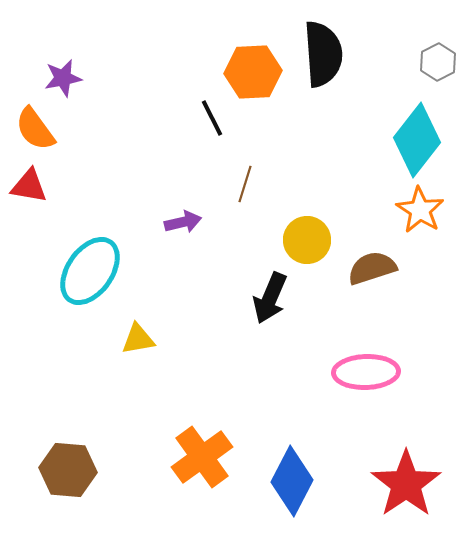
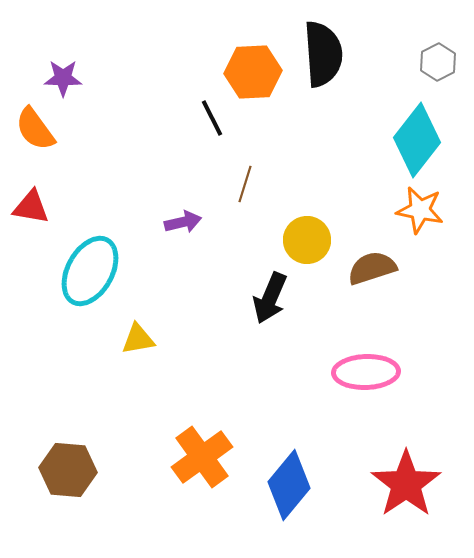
purple star: rotated 12 degrees clockwise
red triangle: moved 2 px right, 21 px down
orange star: rotated 21 degrees counterclockwise
cyan ellipse: rotated 6 degrees counterclockwise
blue diamond: moved 3 px left, 4 px down; rotated 12 degrees clockwise
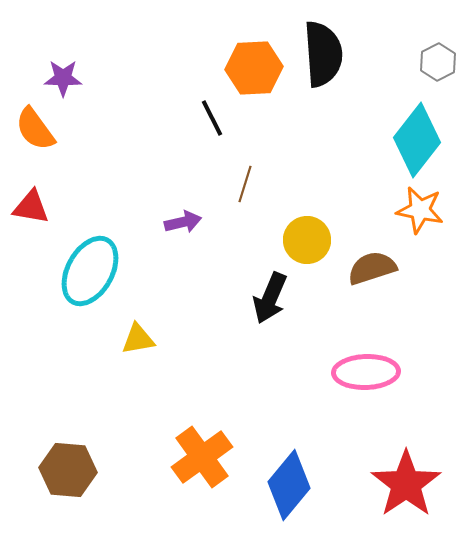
orange hexagon: moved 1 px right, 4 px up
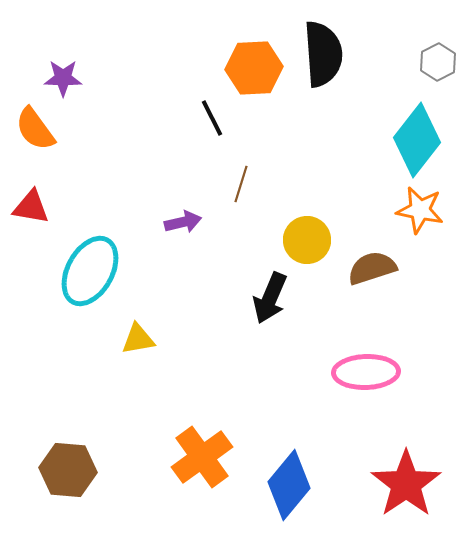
brown line: moved 4 px left
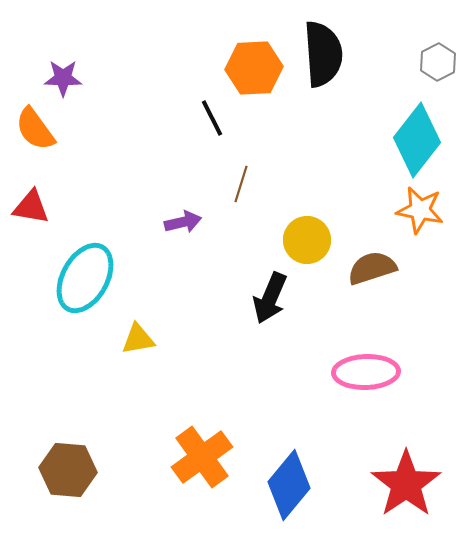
cyan ellipse: moved 5 px left, 7 px down
